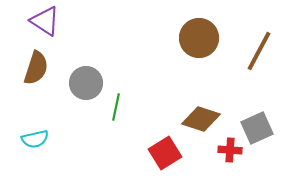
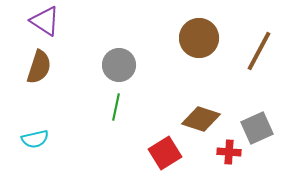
brown semicircle: moved 3 px right, 1 px up
gray circle: moved 33 px right, 18 px up
red cross: moved 1 px left, 2 px down
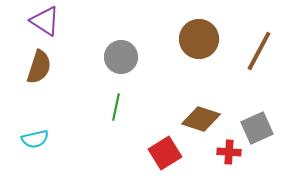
brown circle: moved 1 px down
gray circle: moved 2 px right, 8 px up
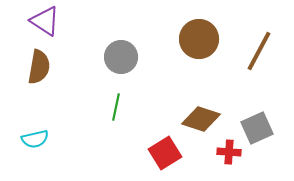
brown semicircle: rotated 8 degrees counterclockwise
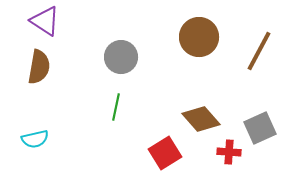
brown circle: moved 2 px up
brown diamond: rotated 30 degrees clockwise
gray square: moved 3 px right
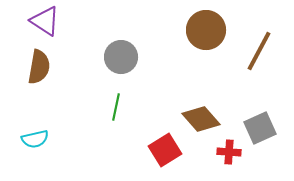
brown circle: moved 7 px right, 7 px up
red square: moved 3 px up
